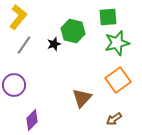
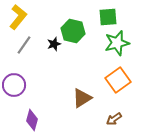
brown triangle: rotated 15 degrees clockwise
purple diamond: rotated 30 degrees counterclockwise
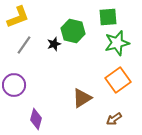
yellow L-shape: rotated 30 degrees clockwise
purple diamond: moved 4 px right, 1 px up
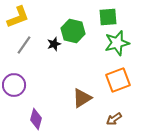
orange square: rotated 15 degrees clockwise
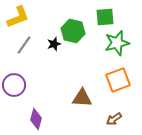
green square: moved 3 px left
brown triangle: rotated 35 degrees clockwise
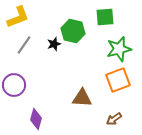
green star: moved 2 px right, 6 px down
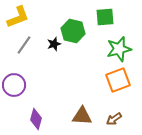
brown triangle: moved 18 px down
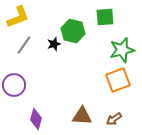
green star: moved 3 px right, 1 px down
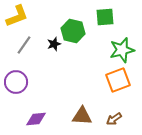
yellow L-shape: moved 1 px left, 1 px up
purple circle: moved 2 px right, 3 px up
purple diamond: rotated 70 degrees clockwise
